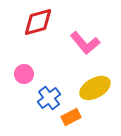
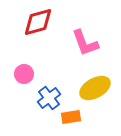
pink L-shape: rotated 20 degrees clockwise
orange rectangle: rotated 18 degrees clockwise
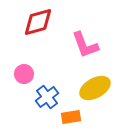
pink L-shape: moved 2 px down
blue cross: moved 2 px left, 1 px up
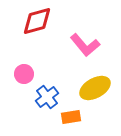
red diamond: moved 1 px left, 1 px up
pink L-shape: rotated 20 degrees counterclockwise
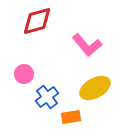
pink L-shape: moved 2 px right
